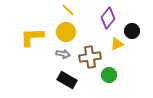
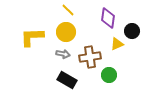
purple diamond: rotated 30 degrees counterclockwise
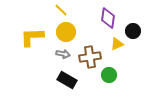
yellow line: moved 7 px left
black circle: moved 1 px right
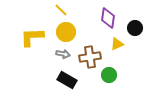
black circle: moved 2 px right, 3 px up
